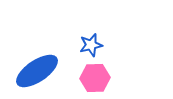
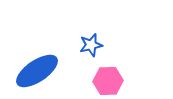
pink hexagon: moved 13 px right, 3 px down
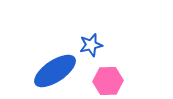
blue ellipse: moved 18 px right
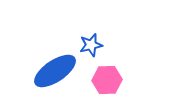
pink hexagon: moved 1 px left, 1 px up
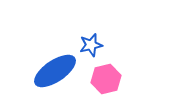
pink hexagon: moved 1 px left, 1 px up; rotated 12 degrees counterclockwise
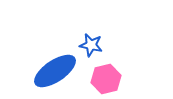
blue star: rotated 25 degrees clockwise
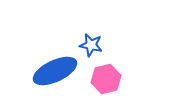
blue ellipse: rotated 9 degrees clockwise
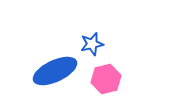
blue star: moved 1 px right, 1 px up; rotated 25 degrees counterclockwise
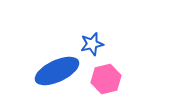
blue ellipse: moved 2 px right
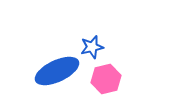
blue star: moved 3 px down
